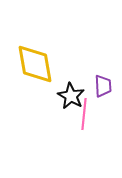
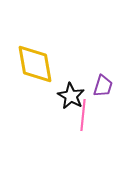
purple trapezoid: rotated 20 degrees clockwise
pink line: moved 1 px left, 1 px down
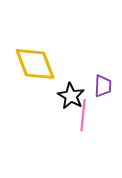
yellow diamond: rotated 12 degrees counterclockwise
purple trapezoid: rotated 15 degrees counterclockwise
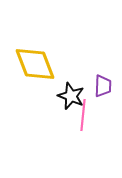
black star: rotated 8 degrees counterclockwise
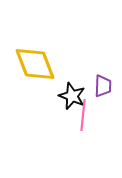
black star: moved 1 px right
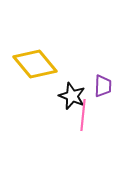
yellow diamond: rotated 18 degrees counterclockwise
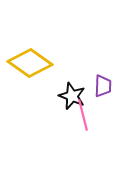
yellow diamond: moved 5 px left, 1 px up; rotated 15 degrees counterclockwise
pink line: rotated 20 degrees counterclockwise
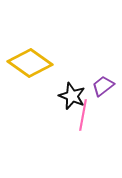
purple trapezoid: rotated 130 degrees counterclockwise
pink line: rotated 24 degrees clockwise
